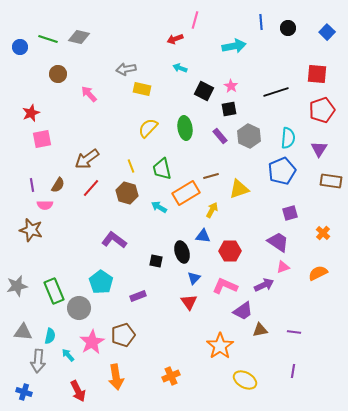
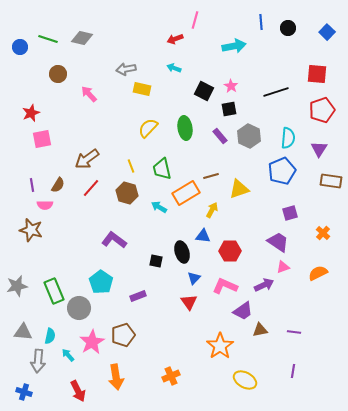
gray diamond at (79, 37): moved 3 px right, 1 px down
cyan arrow at (180, 68): moved 6 px left
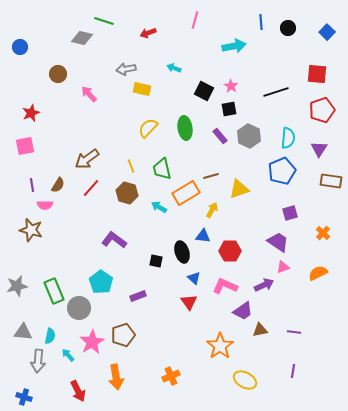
green line at (48, 39): moved 56 px right, 18 px up
red arrow at (175, 39): moved 27 px left, 6 px up
pink square at (42, 139): moved 17 px left, 7 px down
blue triangle at (194, 278): rotated 32 degrees counterclockwise
blue cross at (24, 392): moved 5 px down
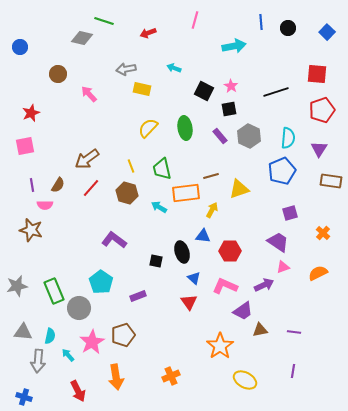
orange rectangle at (186, 193): rotated 24 degrees clockwise
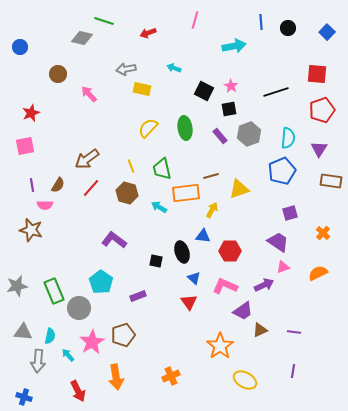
gray hexagon at (249, 136): moved 2 px up; rotated 15 degrees clockwise
brown triangle at (260, 330): rotated 14 degrees counterclockwise
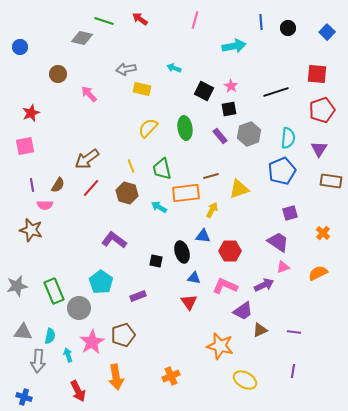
red arrow at (148, 33): moved 8 px left, 14 px up; rotated 56 degrees clockwise
blue triangle at (194, 278): rotated 32 degrees counterclockwise
orange star at (220, 346): rotated 24 degrees counterclockwise
cyan arrow at (68, 355): rotated 24 degrees clockwise
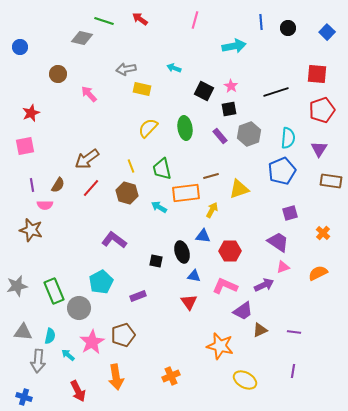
blue triangle at (194, 278): moved 2 px up
cyan pentagon at (101, 282): rotated 10 degrees clockwise
cyan arrow at (68, 355): rotated 32 degrees counterclockwise
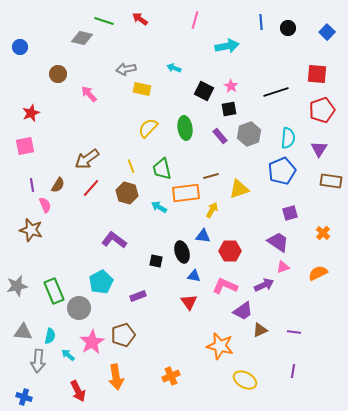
cyan arrow at (234, 46): moved 7 px left
pink semicircle at (45, 205): rotated 112 degrees counterclockwise
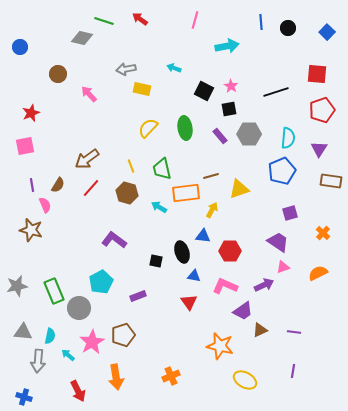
gray hexagon at (249, 134): rotated 20 degrees clockwise
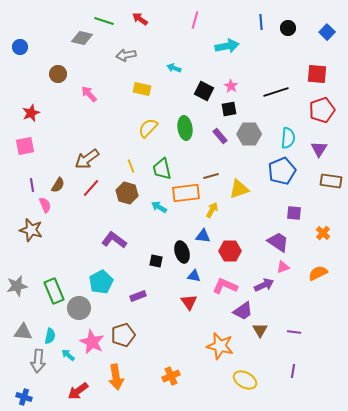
gray arrow at (126, 69): moved 14 px up
purple square at (290, 213): moved 4 px right; rotated 21 degrees clockwise
brown triangle at (260, 330): rotated 35 degrees counterclockwise
pink star at (92, 342): rotated 15 degrees counterclockwise
red arrow at (78, 391): rotated 80 degrees clockwise
